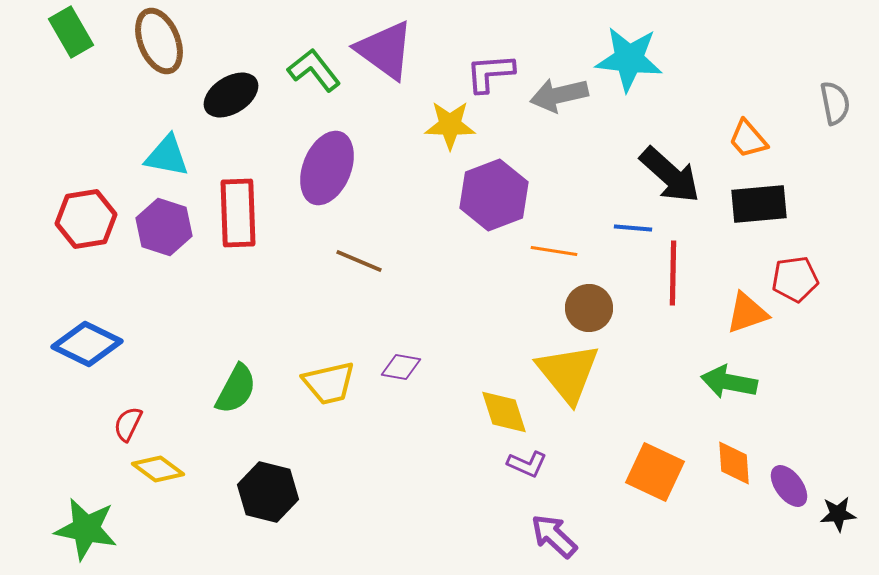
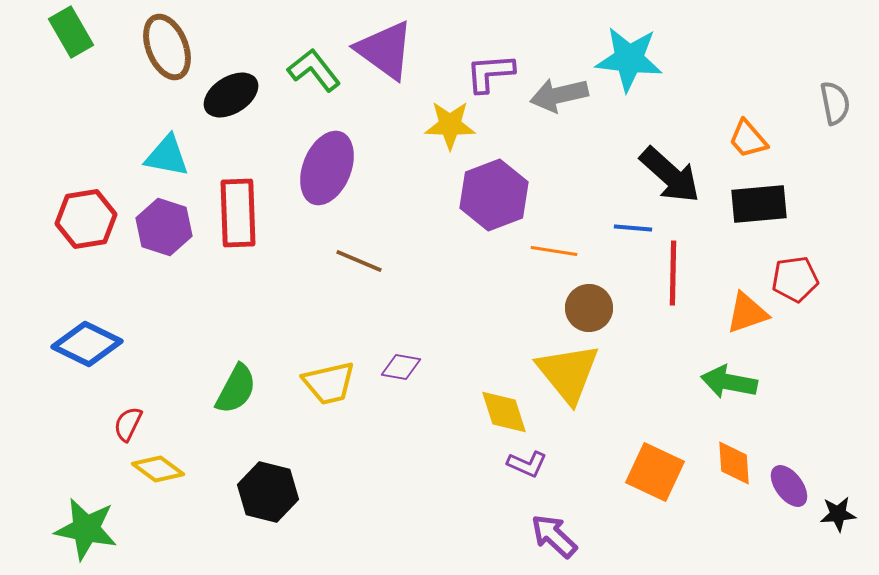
brown ellipse at (159, 41): moved 8 px right, 6 px down
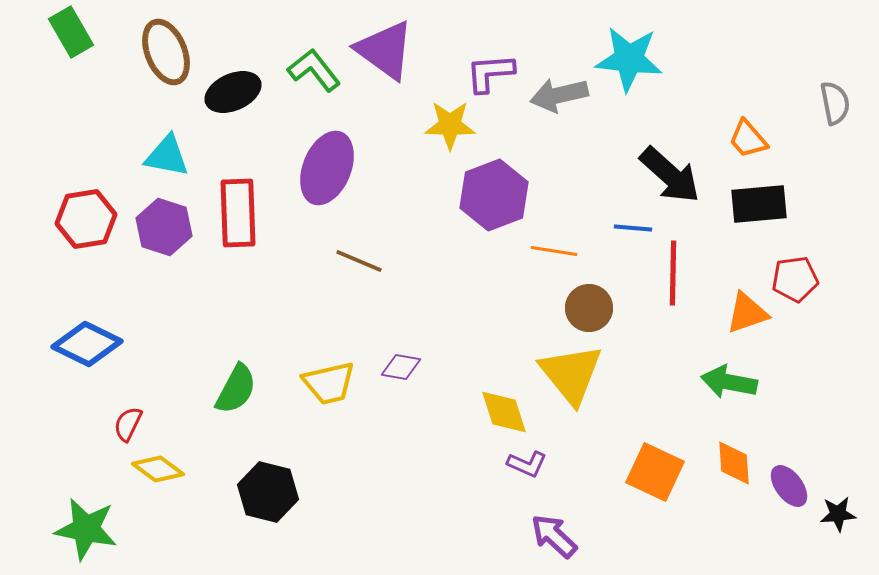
brown ellipse at (167, 47): moved 1 px left, 5 px down
black ellipse at (231, 95): moved 2 px right, 3 px up; rotated 8 degrees clockwise
yellow triangle at (568, 373): moved 3 px right, 1 px down
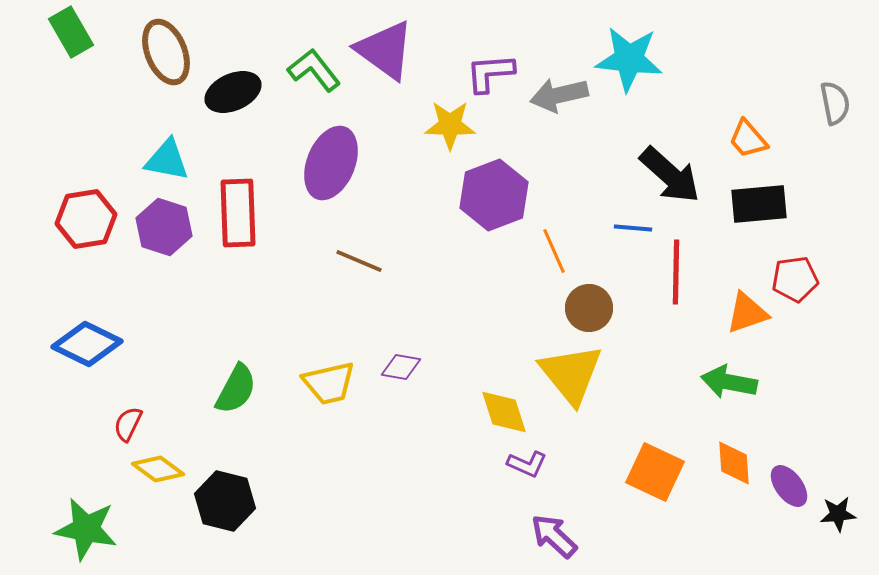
cyan triangle at (167, 156): moved 4 px down
purple ellipse at (327, 168): moved 4 px right, 5 px up
orange line at (554, 251): rotated 57 degrees clockwise
red line at (673, 273): moved 3 px right, 1 px up
black hexagon at (268, 492): moved 43 px left, 9 px down
